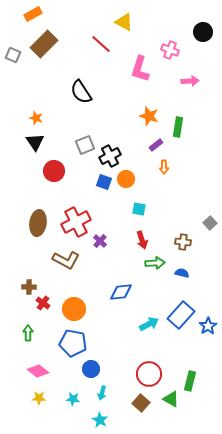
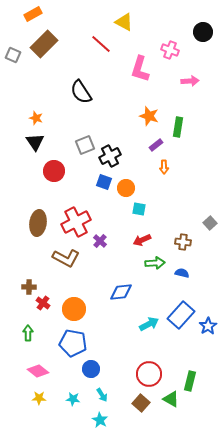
orange circle at (126, 179): moved 9 px down
red arrow at (142, 240): rotated 84 degrees clockwise
brown L-shape at (66, 260): moved 2 px up
cyan arrow at (102, 393): moved 2 px down; rotated 48 degrees counterclockwise
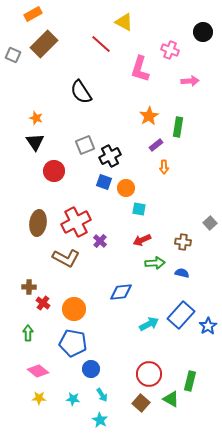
orange star at (149, 116): rotated 24 degrees clockwise
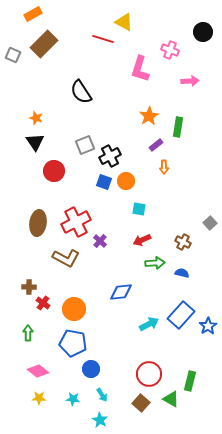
red line at (101, 44): moved 2 px right, 5 px up; rotated 25 degrees counterclockwise
orange circle at (126, 188): moved 7 px up
brown cross at (183, 242): rotated 21 degrees clockwise
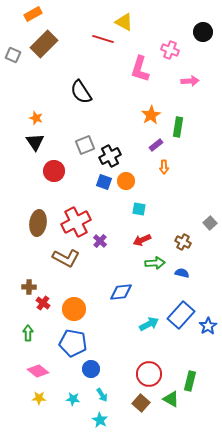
orange star at (149, 116): moved 2 px right, 1 px up
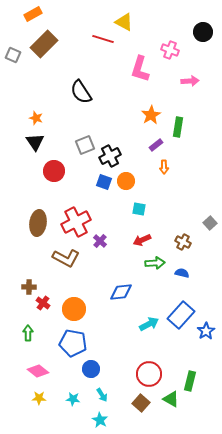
blue star at (208, 326): moved 2 px left, 5 px down
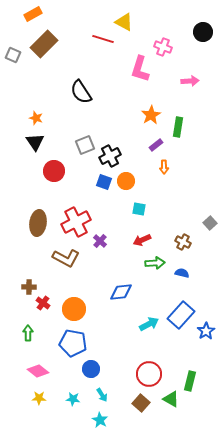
pink cross at (170, 50): moved 7 px left, 3 px up
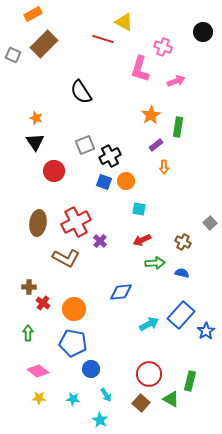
pink arrow at (190, 81): moved 14 px left; rotated 18 degrees counterclockwise
cyan arrow at (102, 395): moved 4 px right
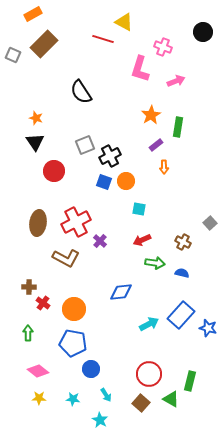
green arrow at (155, 263): rotated 12 degrees clockwise
blue star at (206, 331): moved 2 px right, 3 px up; rotated 24 degrees counterclockwise
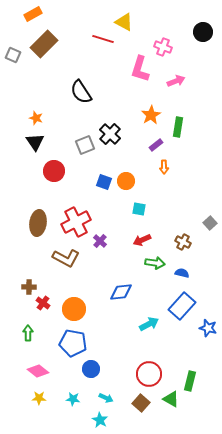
black cross at (110, 156): moved 22 px up; rotated 20 degrees counterclockwise
blue rectangle at (181, 315): moved 1 px right, 9 px up
cyan arrow at (106, 395): moved 3 px down; rotated 32 degrees counterclockwise
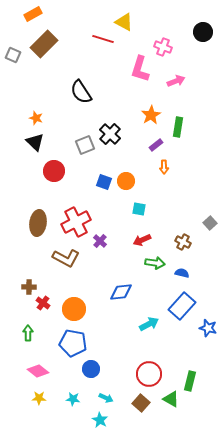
black triangle at (35, 142): rotated 12 degrees counterclockwise
